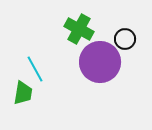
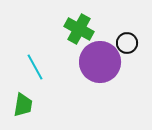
black circle: moved 2 px right, 4 px down
cyan line: moved 2 px up
green trapezoid: moved 12 px down
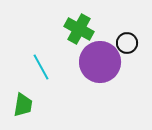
cyan line: moved 6 px right
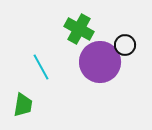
black circle: moved 2 px left, 2 px down
